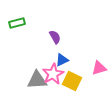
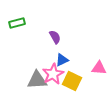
pink triangle: rotated 21 degrees clockwise
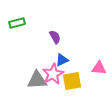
yellow square: rotated 36 degrees counterclockwise
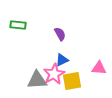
green rectangle: moved 1 px right, 2 px down; rotated 21 degrees clockwise
purple semicircle: moved 5 px right, 3 px up
pink star: moved 1 px right
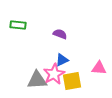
purple semicircle: rotated 40 degrees counterclockwise
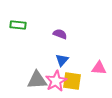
blue triangle: rotated 24 degrees counterclockwise
pink star: moved 2 px right, 7 px down
yellow square: rotated 18 degrees clockwise
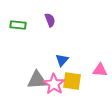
purple semicircle: moved 10 px left, 14 px up; rotated 48 degrees clockwise
pink triangle: moved 1 px right, 2 px down
pink star: moved 2 px left, 3 px down; rotated 10 degrees counterclockwise
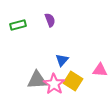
green rectangle: rotated 21 degrees counterclockwise
yellow square: moved 1 px right; rotated 24 degrees clockwise
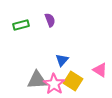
green rectangle: moved 3 px right
pink triangle: rotated 28 degrees clockwise
